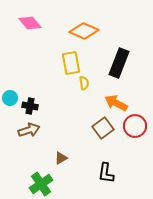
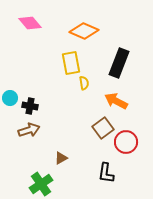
orange arrow: moved 2 px up
red circle: moved 9 px left, 16 px down
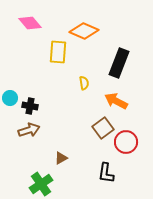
yellow rectangle: moved 13 px left, 11 px up; rotated 15 degrees clockwise
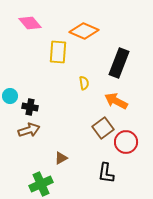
cyan circle: moved 2 px up
black cross: moved 1 px down
green cross: rotated 10 degrees clockwise
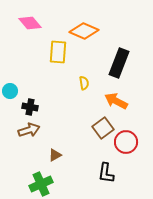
cyan circle: moved 5 px up
brown triangle: moved 6 px left, 3 px up
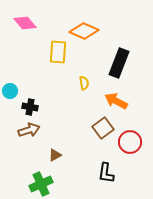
pink diamond: moved 5 px left
red circle: moved 4 px right
